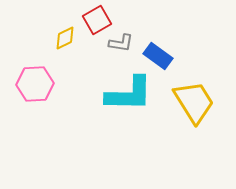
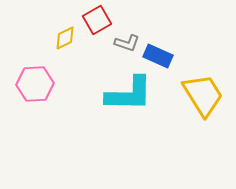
gray L-shape: moved 6 px right; rotated 10 degrees clockwise
blue rectangle: rotated 12 degrees counterclockwise
yellow trapezoid: moved 9 px right, 7 px up
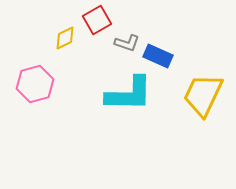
pink hexagon: rotated 12 degrees counterclockwise
yellow trapezoid: rotated 123 degrees counterclockwise
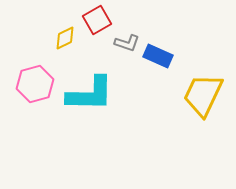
cyan L-shape: moved 39 px left
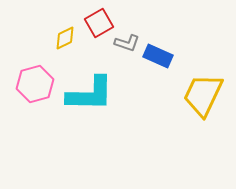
red square: moved 2 px right, 3 px down
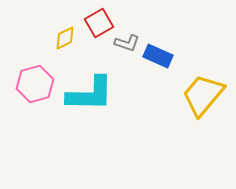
yellow trapezoid: rotated 15 degrees clockwise
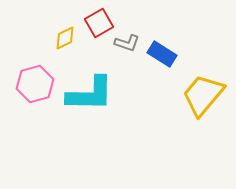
blue rectangle: moved 4 px right, 2 px up; rotated 8 degrees clockwise
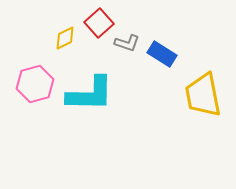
red square: rotated 12 degrees counterclockwise
yellow trapezoid: rotated 51 degrees counterclockwise
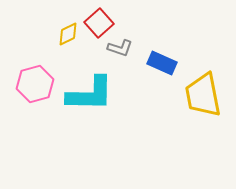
yellow diamond: moved 3 px right, 4 px up
gray L-shape: moved 7 px left, 5 px down
blue rectangle: moved 9 px down; rotated 8 degrees counterclockwise
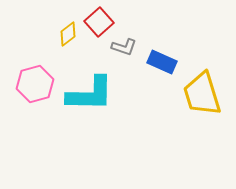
red square: moved 1 px up
yellow diamond: rotated 10 degrees counterclockwise
gray L-shape: moved 4 px right, 1 px up
blue rectangle: moved 1 px up
yellow trapezoid: moved 1 px left, 1 px up; rotated 6 degrees counterclockwise
